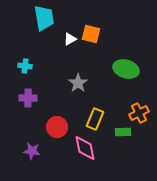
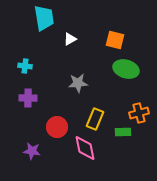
orange square: moved 24 px right, 6 px down
gray star: rotated 30 degrees clockwise
orange cross: rotated 12 degrees clockwise
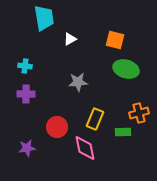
gray star: moved 1 px up
purple cross: moved 2 px left, 4 px up
purple star: moved 5 px left, 3 px up; rotated 18 degrees counterclockwise
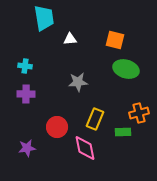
white triangle: rotated 24 degrees clockwise
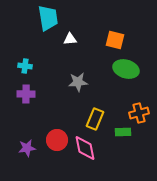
cyan trapezoid: moved 4 px right
red circle: moved 13 px down
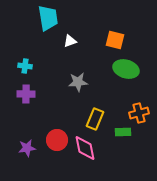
white triangle: moved 2 px down; rotated 16 degrees counterclockwise
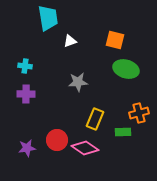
pink diamond: rotated 44 degrees counterclockwise
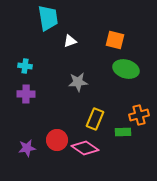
orange cross: moved 2 px down
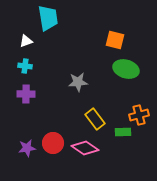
white triangle: moved 44 px left
yellow rectangle: rotated 60 degrees counterclockwise
red circle: moved 4 px left, 3 px down
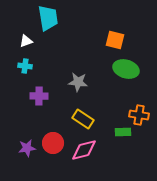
gray star: rotated 12 degrees clockwise
purple cross: moved 13 px right, 2 px down
orange cross: rotated 24 degrees clockwise
yellow rectangle: moved 12 px left; rotated 20 degrees counterclockwise
pink diamond: moved 1 px left, 2 px down; rotated 48 degrees counterclockwise
